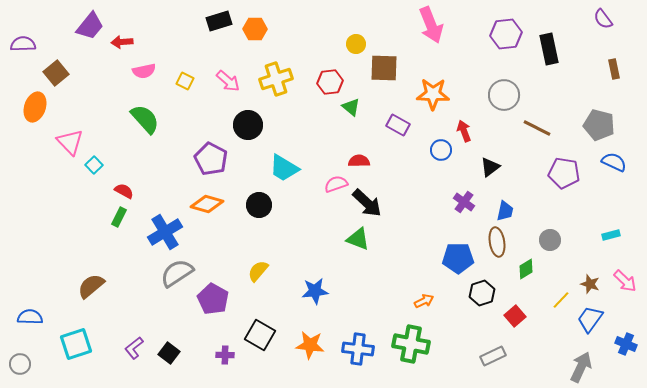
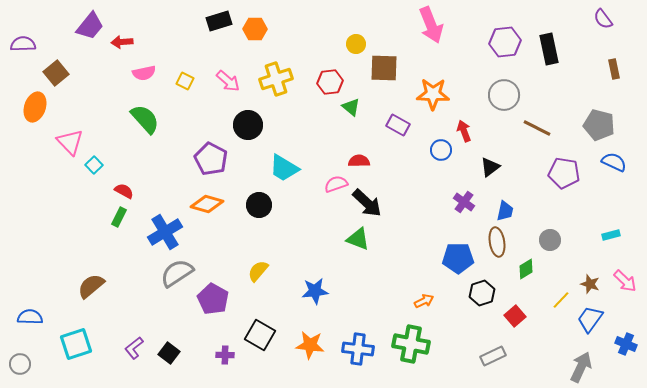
purple hexagon at (506, 34): moved 1 px left, 8 px down
pink semicircle at (144, 71): moved 2 px down
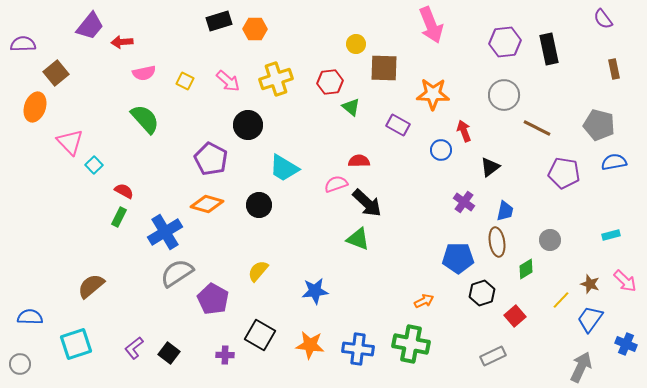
blue semicircle at (614, 162): rotated 35 degrees counterclockwise
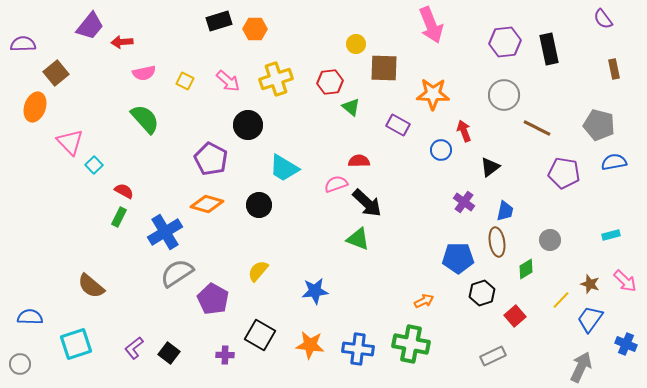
brown semicircle at (91, 286): rotated 100 degrees counterclockwise
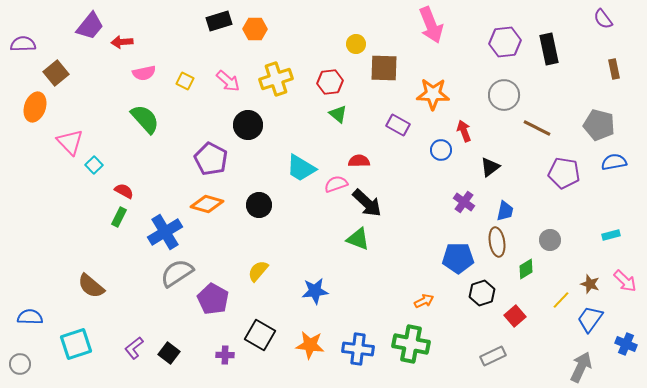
green triangle at (351, 107): moved 13 px left, 7 px down
cyan trapezoid at (284, 168): moved 17 px right
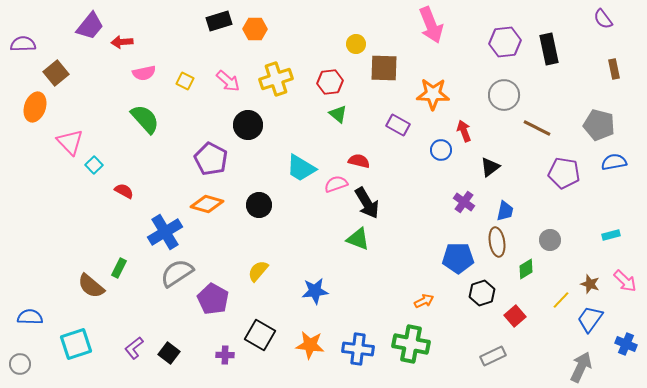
red semicircle at (359, 161): rotated 15 degrees clockwise
black arrow at (367, 203): rotated 16 degrees clockwise
green rectangle at (119, 217): moved 51 px down
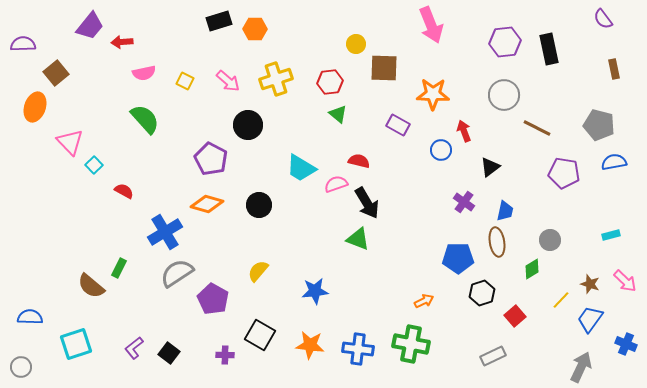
green diamond at (526, 269): moved 6 px right
gray circle at (20, 364): moved 1 px right, 3 px down
